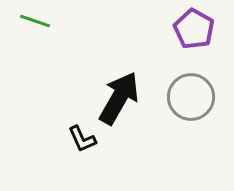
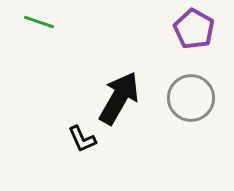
green line: moved 4 px right, 1 px down
gray circle: moved 1 px down
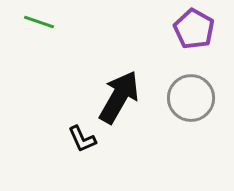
black arrow: moved 1 px up
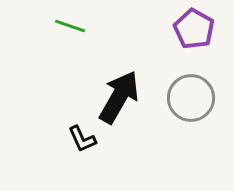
green line: moved 31 px right, 4 px down
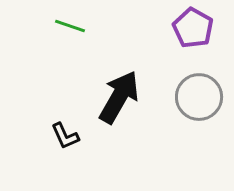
purple pentagon: moved 1 px left, 1 px up
gray circle: moved 8 px right, 1 px up
black L-shape: moved 17 px left, 3 px up
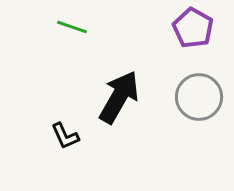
green line: moved 2 px right, 1 px down
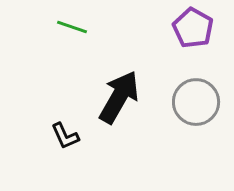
gray circle: moved 3 px left, 5 px down
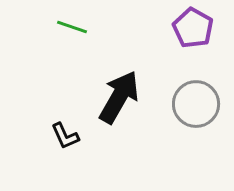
gray circle: moved 2 px down
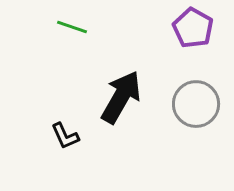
black arrow: moved 2 px right
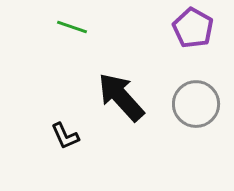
black arrow: rotated 72 degrees counterclockwise
